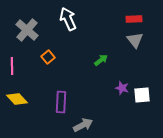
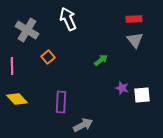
gray cross: rotated 10 degrees counterclockwise
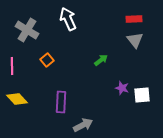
orange square: moved 1 px left, 3 px down
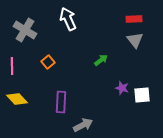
gray cross: moved 2 px left
orange square: moved 1 px right, 2 px down
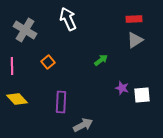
gray triangle: rotated 36 degrees clockwise
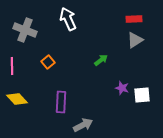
gray cross: rotated 10 degrees counterclockwise
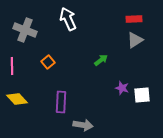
gray arrow: rotated 36 degrees clockwise
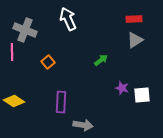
pink line: moved 14 px up
yellow diamond: moved 3 px left, 2 px down; rotated 15 degrees counterclockwise
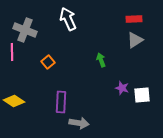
green arrow: rotated 72 degrees counterclockwise
gray arrow: moved 4 px left, 2 px up
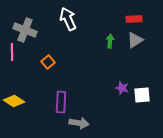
green arrow: moved 9 px right, 19 px up; rotated 24 degrees clockwise
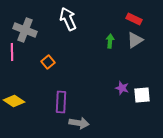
red rectangle: rotated 28 degrees clockwise
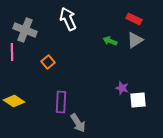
green arrow: rotated 72 degrees counterclockwise
white square: moved 4 px left, 5 px down
gray arrow: moved 1 px left; rotated 48 degrees clockwise
